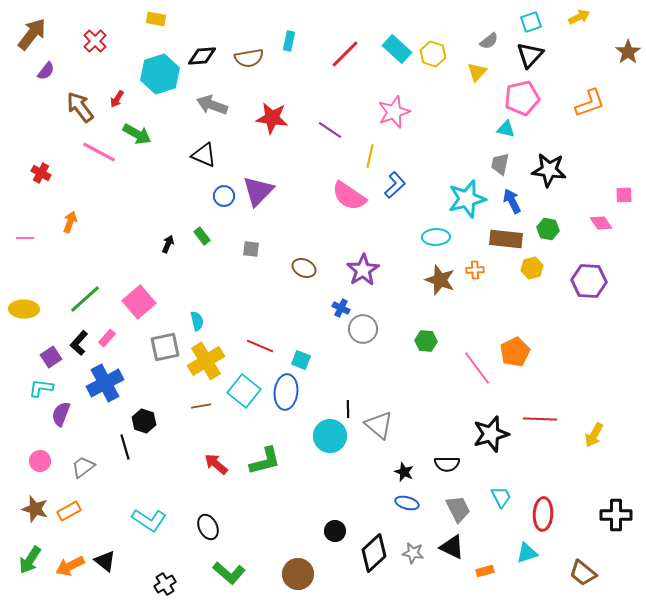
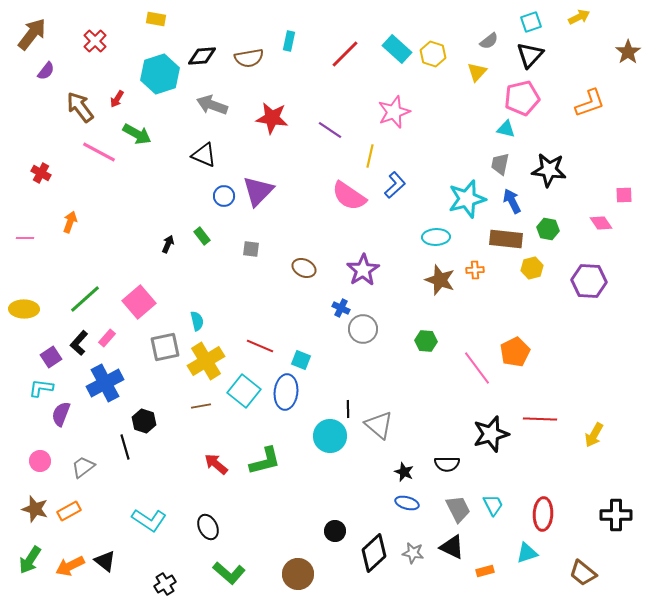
cyan trapezoid at (501, 497): moved 8 px left, 8 px down
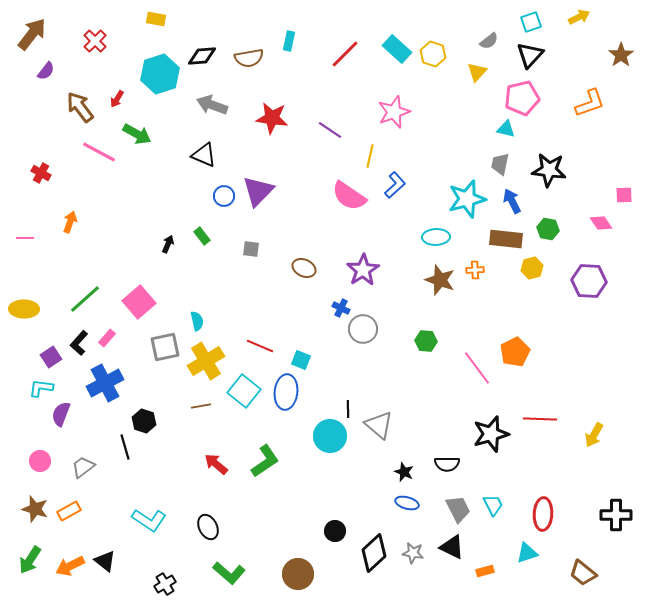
brown star at (628, 52): moved 7 px left, 3 px down
green L-shape at (265, 461): rotated 20 degrees counterclockwise
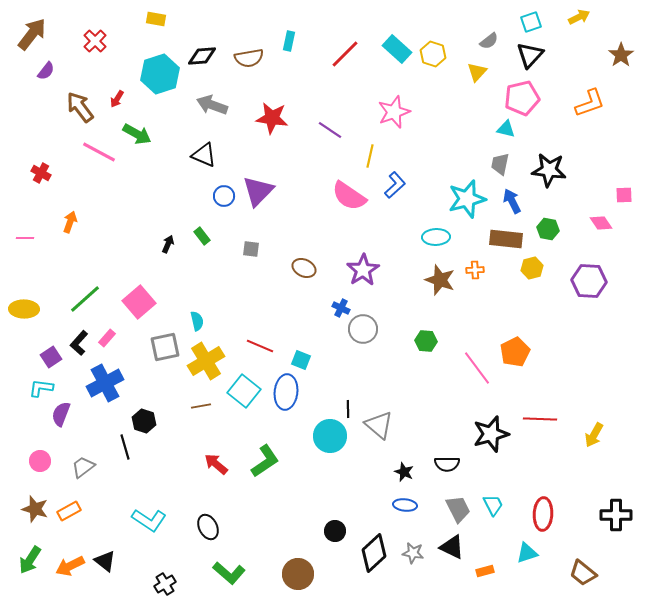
blue ellipse at (407, 503): moved 2 px left, 2 px down; rotated 10 degrees counterclockwise
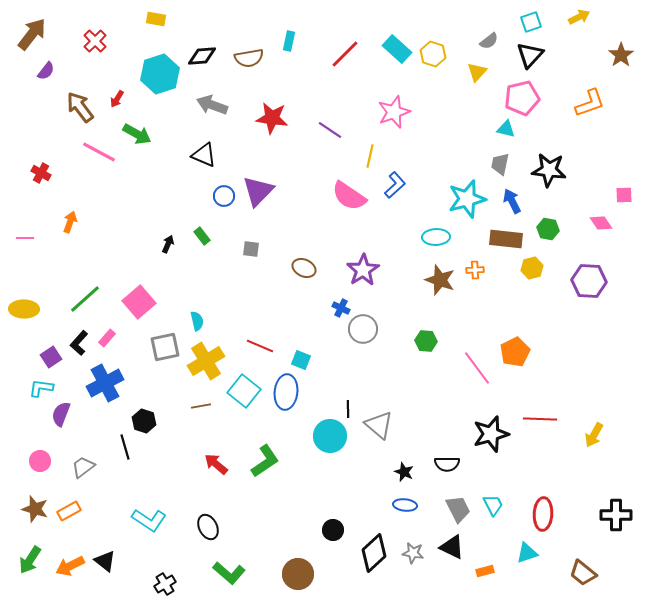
black circle at (335, 531): moved 2 px left, 1 px up
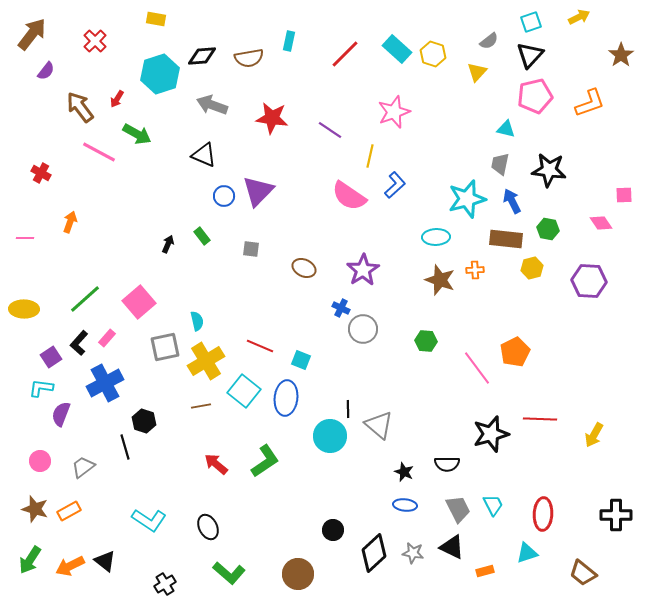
pink pentagon at (522, 98): moved 13 px right, 2 px up
blue ellipse at (286, 392): moved 6 px down
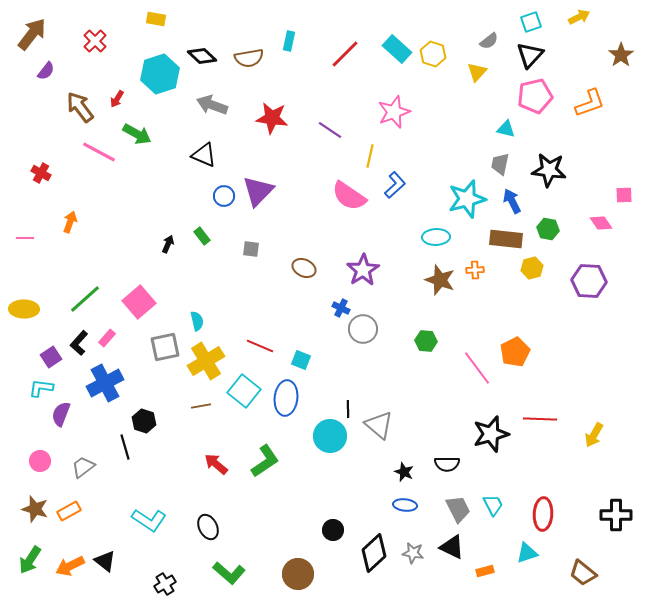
black diamond at (202, 56): rotated 48 degrees clockwise
